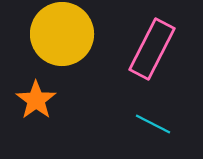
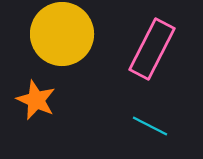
orange star: rotated 12 degrees counterclockwise
cyan line: moved 3 px left, 2 px down
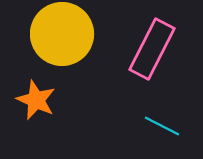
cyan line: moved 12 px right
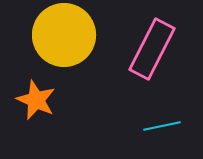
yellow circle: moved 2 px right, 1 px down
cyan line: rotated 39 degrees counterclockwise
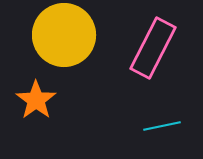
pink rectangle: moved 1 px right, 1 px up
orange star: rotated 12 degrees clockwise
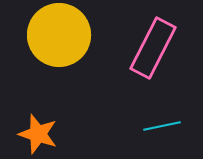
yellow circle: moved 5 px left
orange star: moved 2 px right, 34 px down; rotated 18 degrees counterclockwise
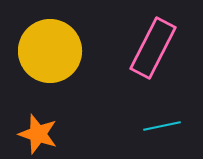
yellow circle: moved 9 px left, 16 px down
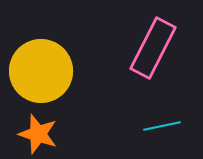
yellow circle: moved 9 px left, 20 px down
